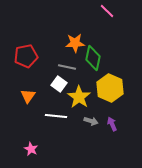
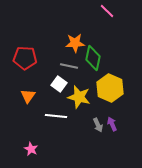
red pentagon: moved 1 px left, 2 px down; rotated 15 degrees clockwise
gray line: moved 2 px right, 1 px up
yellow star: rotated 20 degrees counterclockwise
gray arrow: moved 7 px right, 4 px down; rotated 48 degrees clockwise
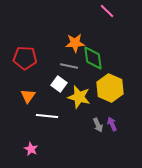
green diamond: rotated 20 degrees counterclockwise
white line: moved 9 px left
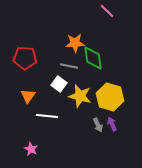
yellow hexagon: moved 9 px down; rotated 8 degrees counterclockwise
yellow star: moved 1 px right, 1 px up
